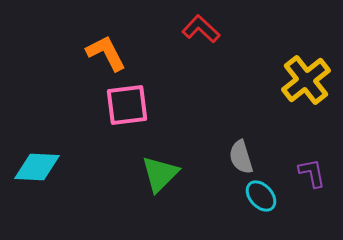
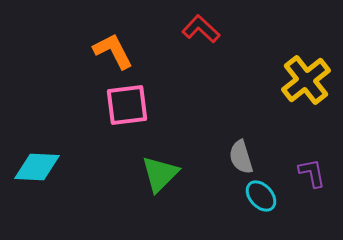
orange L-shape: moved 7 px right, 2 px up
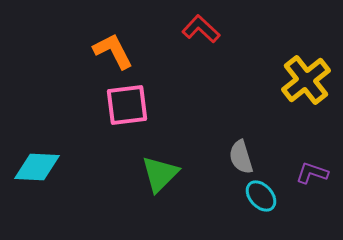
purple L-shape: rotated 60 degrees counterclockwise
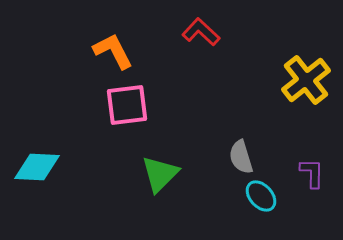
red L-shape: moved 3 px down
purple L-shape: rotated 72 degrees clockwise
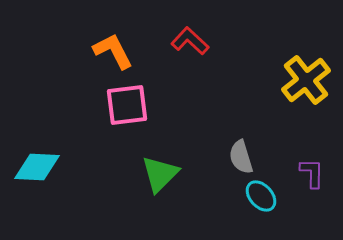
red L-shape: moved 11 px left, 9 px down
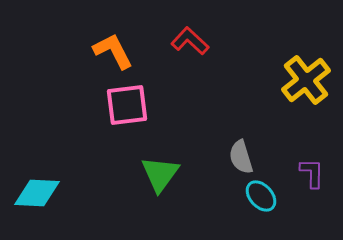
cyan diamond: moved 26 px down
green triangle: rotated 9 degrees counterclockwise
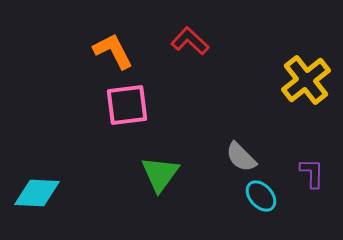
gray semicircle: rotated 28 degrees counterclockwise
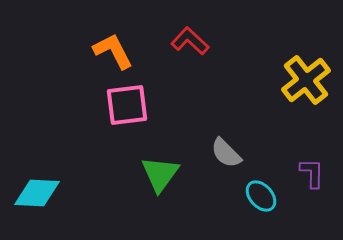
gray semicircle: moved 15 px left, 4 px up
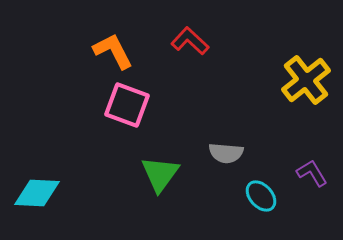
pink square: rotated 27 degrees clockwise
gray semicircle: rotated 40 degrees counterclockwise
purple L-shape: rotated 32 degrees counterclockwise
